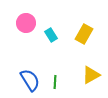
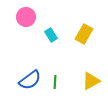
pink circle: moved 6 px up
yellow triangle: moved 6 px down
blue semicircle: rotated 85 degrees clockwise
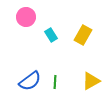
yellow rectangle: moved 1 px left, 1 px down
blue semicircle: moved 1 px down
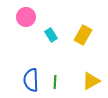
blue semicircle: moved 1 px right, 1 px up; rotated 125 degrees clockwise
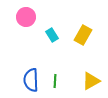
cyan rectangle: moved 1 px right
green line: moved 1 px up
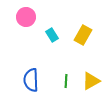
green line: moved 11 px right
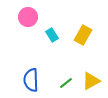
pink circle: moved 2 px right
green line: moved 2 px down; rotated 48 degrees clockwise
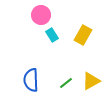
pink circle: moved 13 px right, 2 px up
